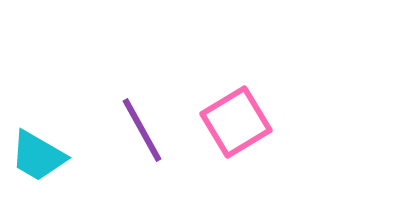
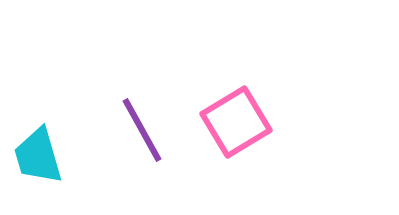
cyan trapezoid: rotated 44 degrees clockwise
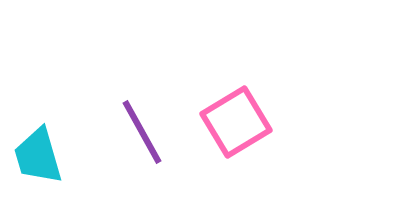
purple line: moved 2 px down
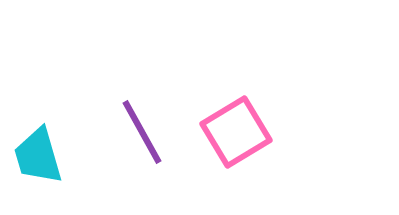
pink square: moved 10 px down
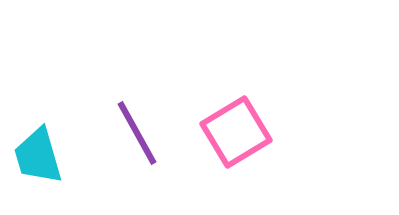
purple line: moved 5 px left, 1 px down
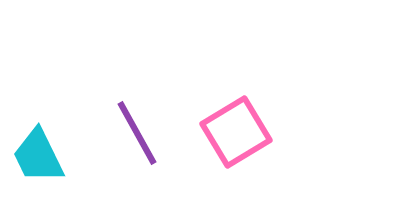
cyan trapezoid: rotated 10 degrees counterclockwise
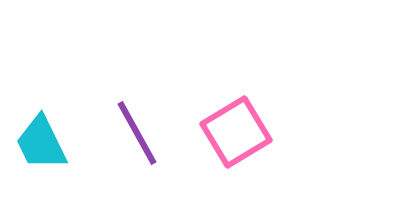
cyan trapezoid: moved 3 px right, 13 px up
